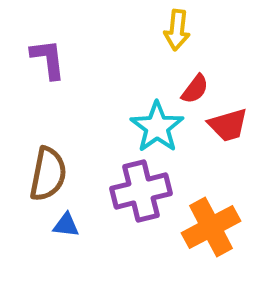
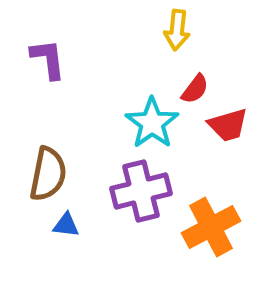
cyan star: moved 5 px left, 4 px up
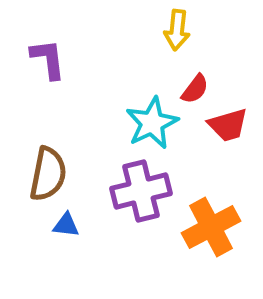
cyan star: rotated 10 degrees clockwise
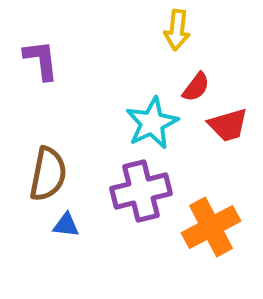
purple L-shape: moved 7 px left, 1 px down
red semicircle: moved 1 px right, 2 px up
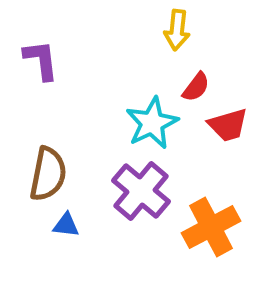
purple cross: rotated 36 degrees counterclockwise
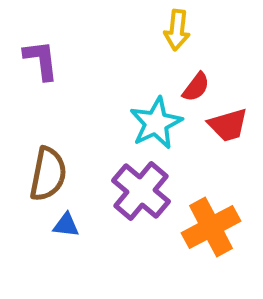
cyan star: moved 4 px right
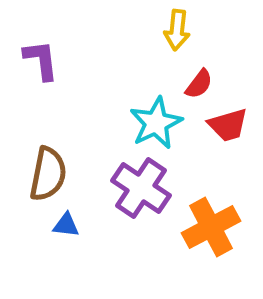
red semicircle: moved 3 px right, 3 px up
purple cross: moved 3 px up; rotated 6 degrees counterclockwise
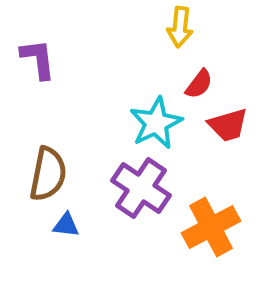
yellow arrow: moved 3 px right, 3 px up
purple L-shape: moved 3 px left, 1 px up
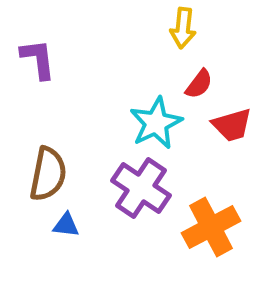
yellow arrow: moved 3 px right, 1 px down
red trapezoid: moved 4 px right
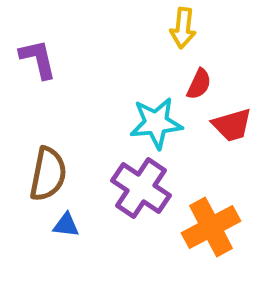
purple L-shape: rotated 6 degrees counterclockwise
red semicircle: rotated 12 degrees counterclockwise
cyan star: rotated 20 degrees clockwise
